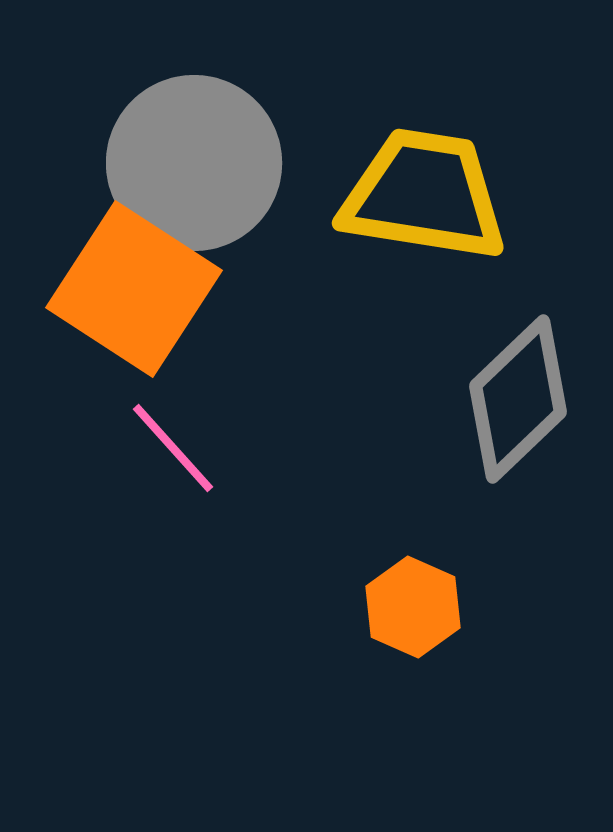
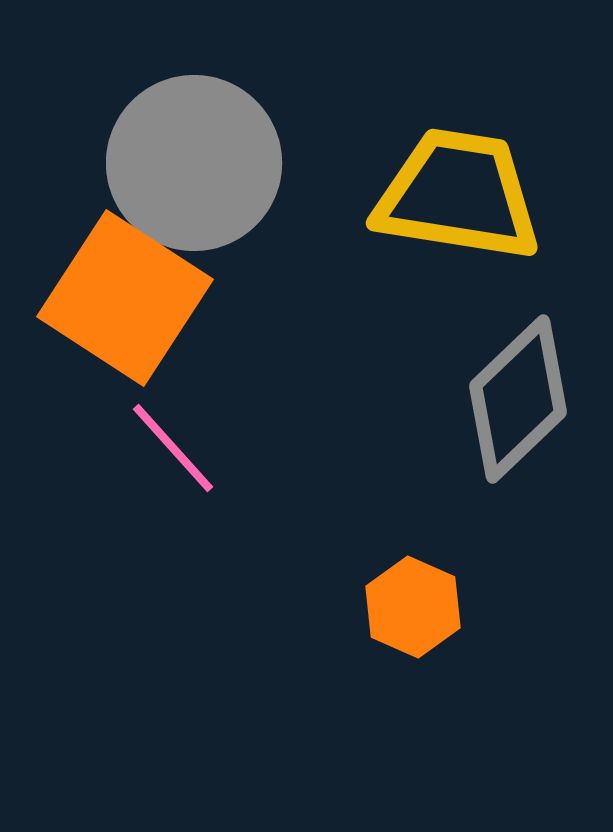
yellow trapezoid: moved 34 px right
orange square: moved 9 px left, 9 px down
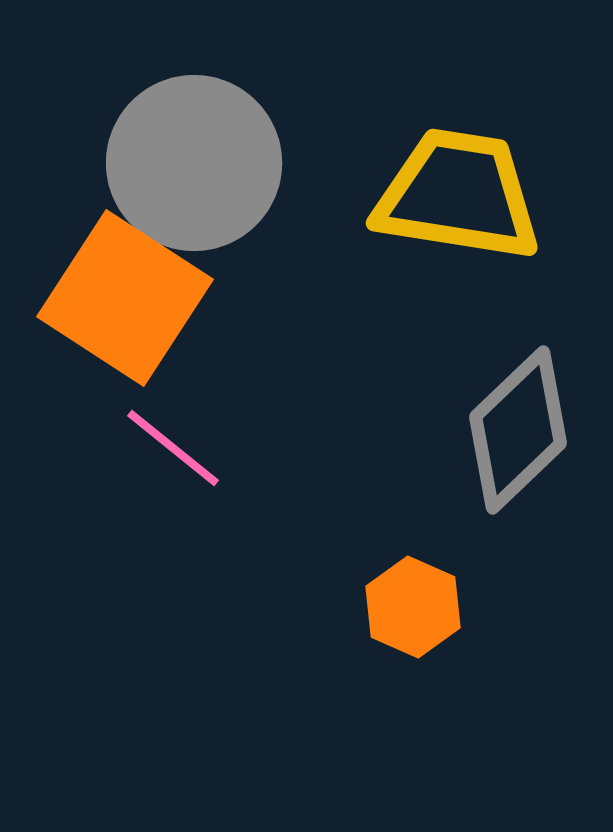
gray diamond: moved 31 px down
pink line: rotated 9 degrees counterclockwise
